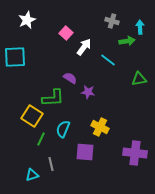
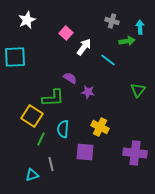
green triangle: moved 1 px left, 11 px down; rotated 42 degrees counterclockwise
cyan semicircle: rotated 18 degrees counterclockwise
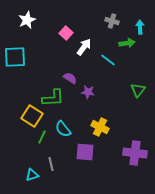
green arrow: moved 2 px down
cyan semicircle: rotated 42 degrees counterclockwise
green line: moved 1 px right, 2 px up
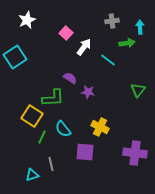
gray cross: rotated 24 degrees counterclockwise
cyan square: rotated 30 degrees counterclockwise
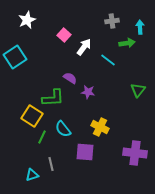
pink square: moved 2 px left, 2 px down
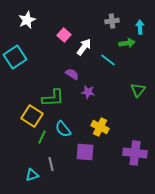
purple semicircle: moved 2 px right, 4 px up
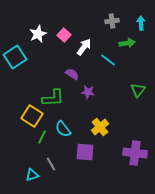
white star: moved 11 px right, 14 px down
cyan arrow: moved 1 px right, 4 px up
yellow cross: rotated 24 degrees clockwise
gray line: rotated 16 degrees counterclockwise
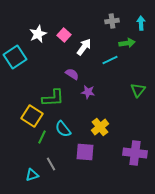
cyan line: moved 2 px right; rotated 63 degrees counterclockwise
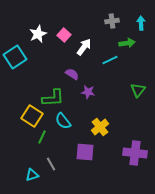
cyan semicircle: moved 8 px up
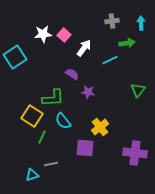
white star: moved 5 px right; rotated 18 degrees clockwise
white arrow: moved 1 px down
purple square: moved 4 px up
gray line: rotated 72 degrees counterclockwise
